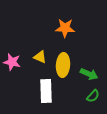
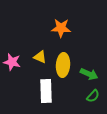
orange star: moved 4 px left
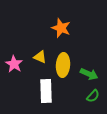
orange star: rotated 18 degrees clockwise
pink star: moved 2 px right, 2 px down; rotated 18 degrees clockwise
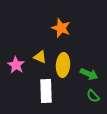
pink star: moved 2 px right, 1 px down
green semicircle: rotated 96 degrees clockwise
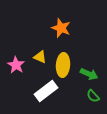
white rectangle: rotated 55 degrees clockwise
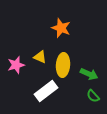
pink star: rotated 24 degrees clockwise
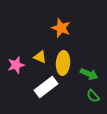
yellow ellipse: moved 2 px up
white rectangle: moved 4 px up
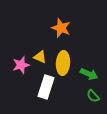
pink star: moved 5 px right
white rectangle: rotated 35 degrees counterclockwise
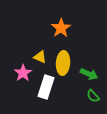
orange star: rotated 18 degrees clockwise
pink star: moved 2 px right, 8 px down; rotated 18 degrees counterclockwise
